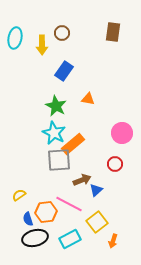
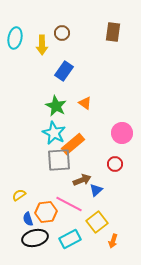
orange triangle: moved 3 px left, 4 px down; rotated 24 degrees clockwise
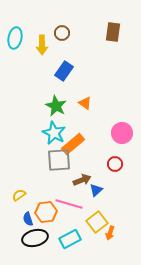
pink line: rotated 12 degrees counterclockwise
orange arrow: moved 3 px left, 8 px up
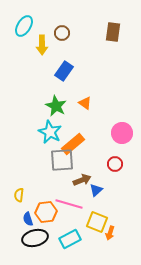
cyan ellipse: moved 9 px right, 12 px up; rotated 20 degrees clockwise
cyan star: moved 4 px left, 1 px up
gray square: moved 3 px right
yellow semicircle: rotated 48 degrees counterclockwise
yellow square: rotated 30 degrees counterclockwise
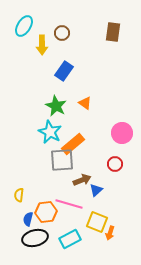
blue semicircle: rotated 32 degrees clockwise
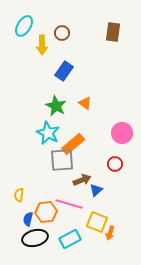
cyan star: moved 2 px left, 1 px down
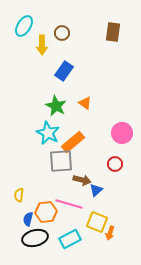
orange rectangle: moved 2 px up
gray square: moved 1 px left, 1 px down
brown arrow: rotated 36 degrees clockwise
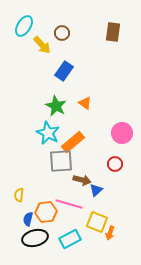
yellow arrow: rotated 42 degrees counterclockwise
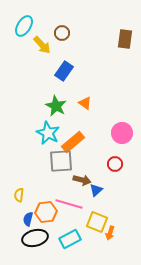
brown rectangle: moved 12 px right, 7 px down
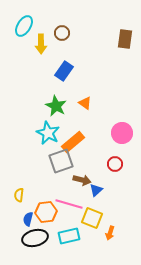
yellow arrow: moved 1 px left, 1 px up; rotated 42 degrees clockwise
gray square: rotated 15 degrees counterclockwise
yellow square: moved 5 px left, 4 px up
cyan rectangle: moved 1 px left, 3 px up; rotated 15 degrees clockwise
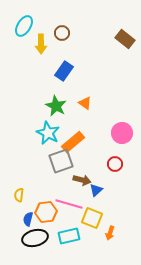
brown rectangle: rotated 60 degrees counterclockwise
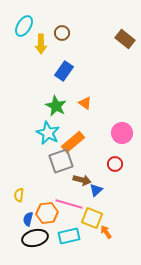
orange hexagon: moved 1 px right, 1 px down
orange arrow: moved 4 px left, 1 px up; rotated 128 degrees clockwise
